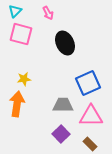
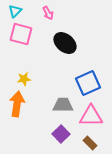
black ellipse: rotated 25 degrees counterclockwise
brown rectangle: moved 1 px up
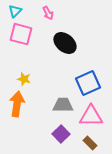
yellow star: rotated 24 degrees clockwise
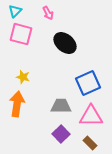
yellow star: moved 1 px left, 2 px up
gray trapezoid: moved 2 px left, 1 px down
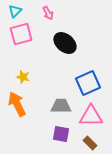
pink square: rotated 30 degrees counterclockwise
orange arrow: rotated 35 degrees counterclockwise
purple square: rotated 36 degrees counterclockwise
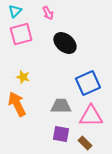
brown rectangle: moved 5 px left
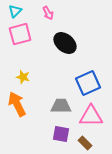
pink square: moved 1 px left
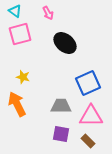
cyan triangle: rotated 40 degrees counterclockwise
brown rectangle: moved 3 px right, 2 px up
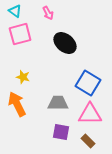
blue square: rotated 35 degrees counterclockwise
gray trapezoid: moved 3 px left, 3 px up
pink triangle: moved 1 px left, 2 px up
purple square: moved 2 px up
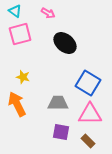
pink arrow: rotated 32 degrees counterclockwise
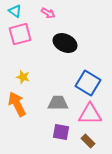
black ellipse: rotated 15 degrees counterclockwise
